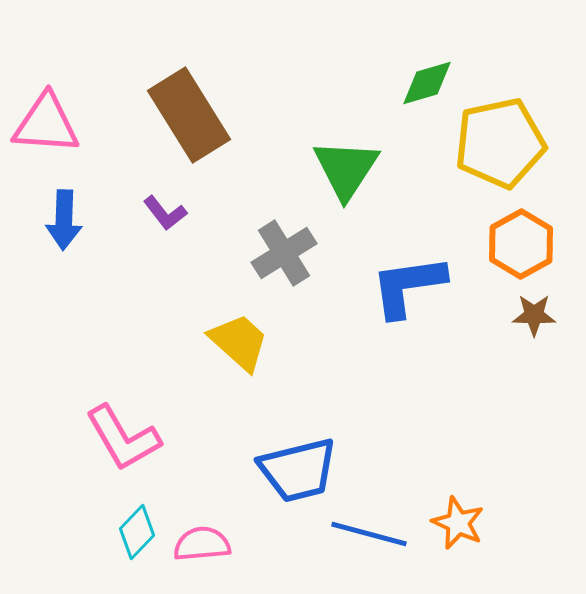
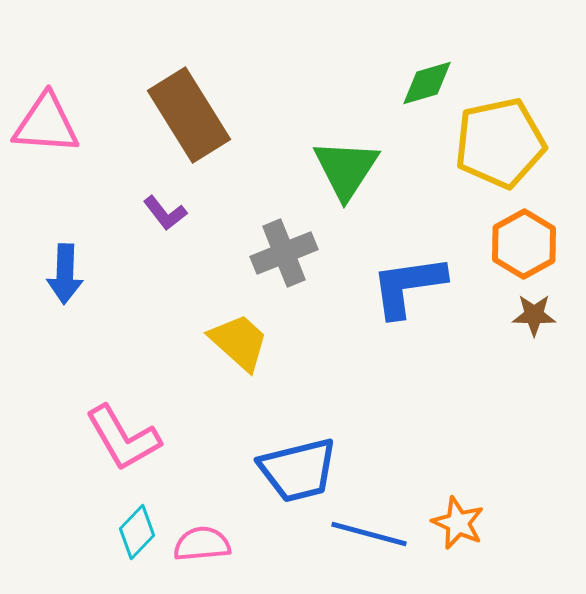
blue arrow: moved 1 px right, 54 px down
orange hexagon: moved 3 px right
gray cross: rotated 10 degrees clockwise
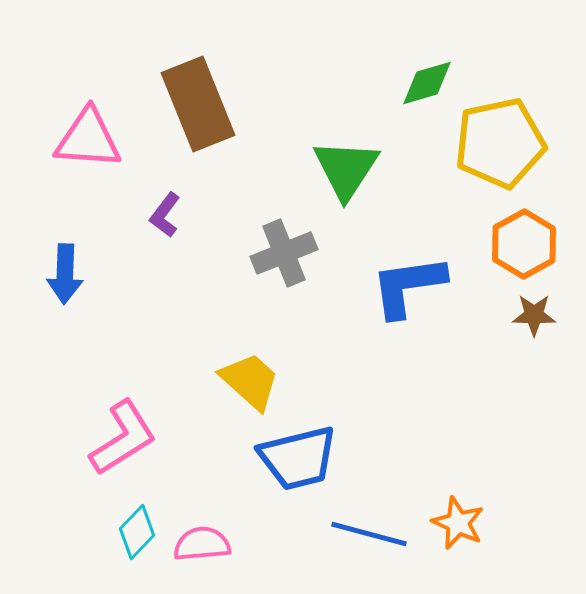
brown rectangle: moved 9 px right, 11 px up; rotated 10 degrees clockwise
pink triangle: moved 42 px right, 15 px down
purple L-shape: moved 2 px down; rotated 75 degrees clockwise
yellow trapezoid: moved 11 px right, 39 px down
pink L-shape: rotated 92 degrees counterclockwise
blue trapezoid: moved 12 px up
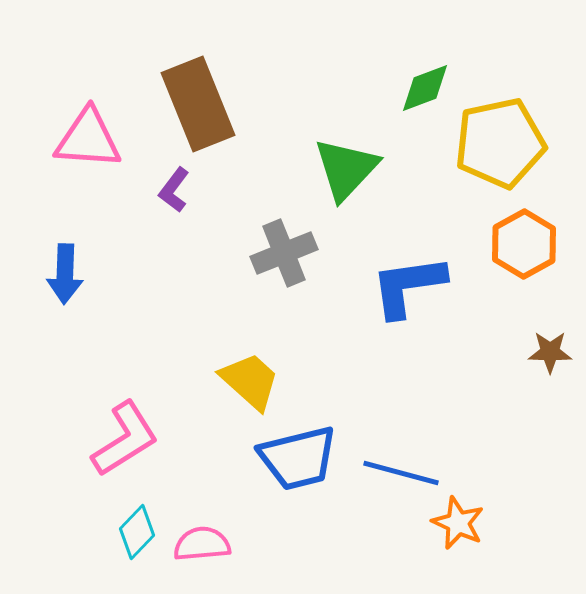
green diamond: moved 2 px left, 5 px down; rotated 4 degrees counterclockwise
green triangle: rotated 10 degrees clockwise
purple L-shape: moved 9 px right, 25 px up
brown star: moved 16 px right, 37 px down
pink L-shape: moved 2 px right, 1 px down
blue line: moved 32 px right, 61 px up
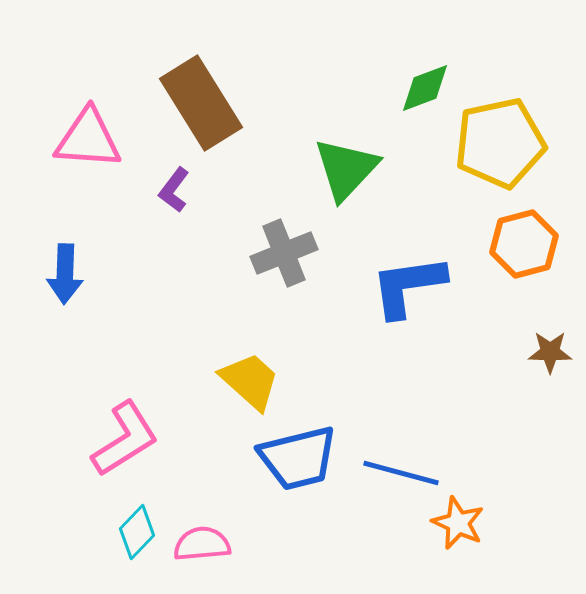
brown rectangle: moved 3 px right, 1 px up; rotated 10 degrees counterclockwise
orange hexagon: rotated 14 degrees clockwise
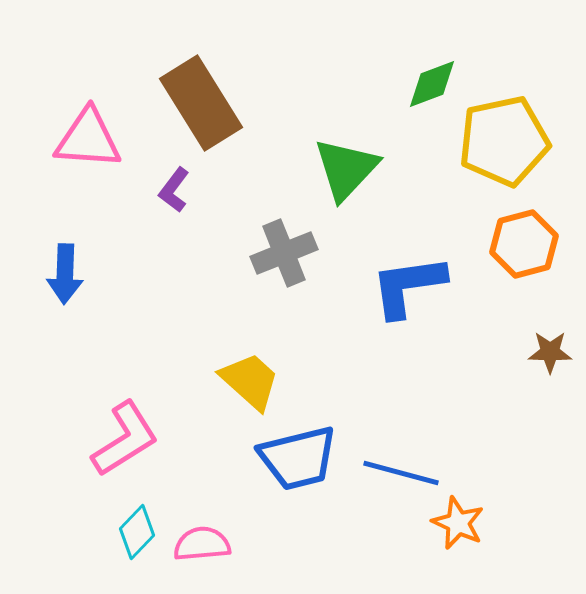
green diamond: moved 7 px right, 4 px up
yellow pentagon: moved 4 px right, 2 px up
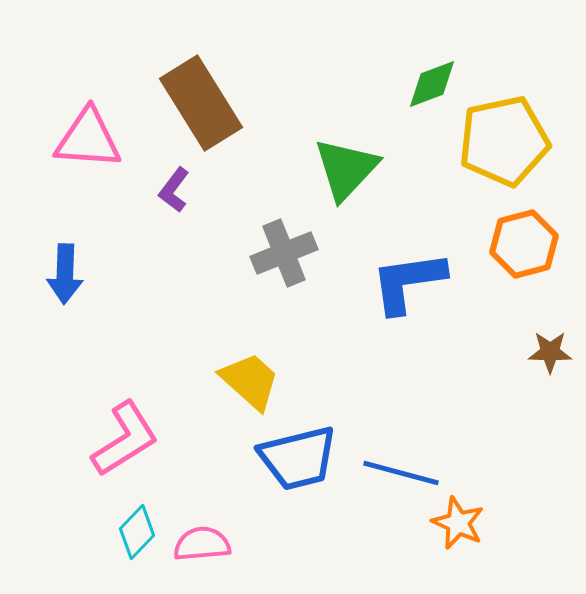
blue L-shape: moved 4 px up
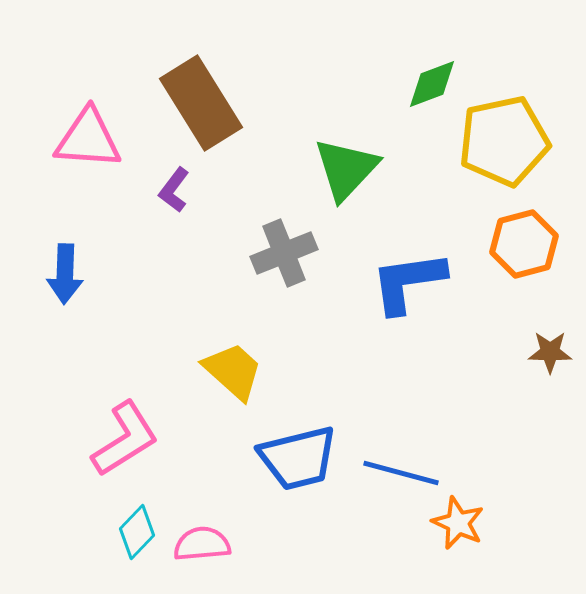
yellow trapezoid: moved 17 px left, 10 px up
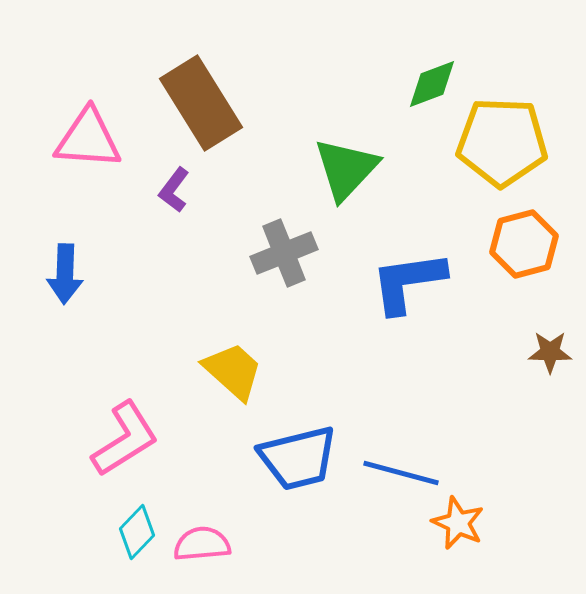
yellow pentagon: moved 2 px left, 1 px down; rotated 14 degrees clockwise
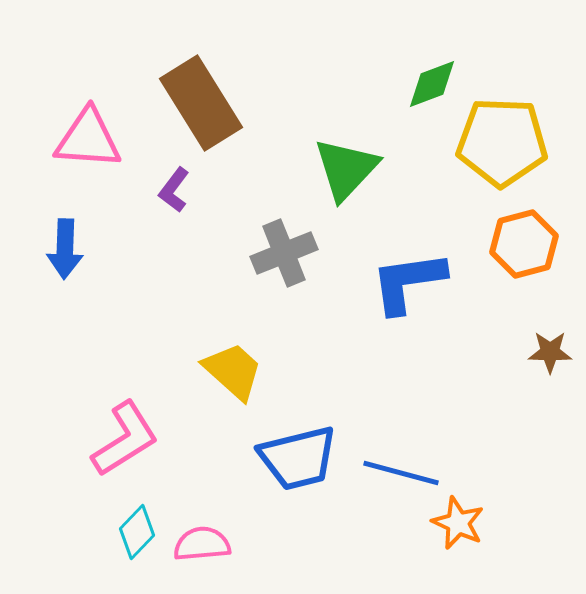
blue arrow: moved 25 px up
